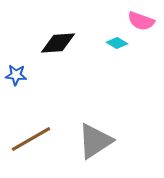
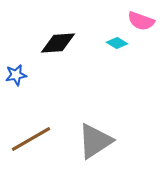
blue star: rotated 15 degrees counterclockwise
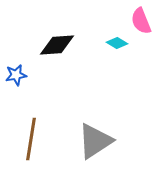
pink semicircle: rotated 48 degrees clockwise
black diamond: moved 1 px left, 2 px down
brown line: rotated 51 degrees counterclockwise
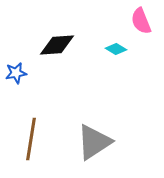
cyan diamond: moved 1 px left, 6 px down
blue star: moved 2 px up
gray triangle: moved 1 px left, 1 px down
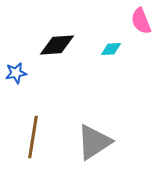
cyan diamond: moved 5 px left; rotated 35 degrees counterclockwise
brown line: moved 2 px right, 2 px up
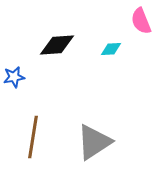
blue star: moved 2 px left, 4 px down
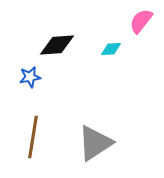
pink semicircle: rotated 60 degrees clockwise
blue star: moved 16 px right
gray triangle: moved 1 px right, 1 px down
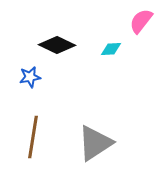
black diamond: rotated 30 degrees clockwise
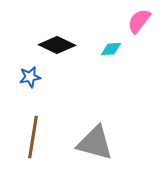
pink semicircle: moved 2 px left
gray triangle: rotated 48 degrees clockwise
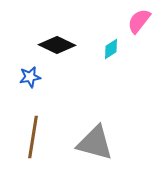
cyan diamond: rotated 30 degrees counterclockwise
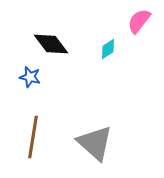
black diamond: moved 6 px left, 1 px up; rotated 27 degrees clockwise
cyan diamond: moved 3 px left
blue star: rotated 25 degrees clockwise
gray triangle: rotated 27 degrees clockwise
